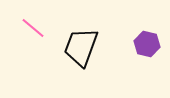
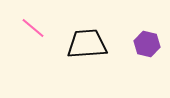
black trapezoid: moved 6 px right, 3 px up; rotated 66 degrees clockwise
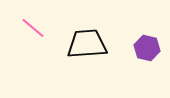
purple hexagon: moved 4 px down
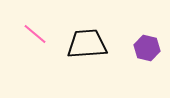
pink line: moved 2 px right, 6 px down
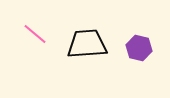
purple hexagon: moved 8 px left
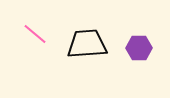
purple hexagon: rotated 15 degrees counterclockwise
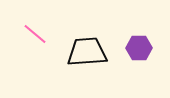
black trapezoid: moved 8 px down
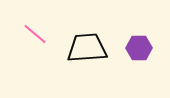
black trapezoid: moved 4 px up
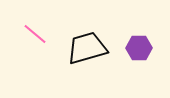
black trapezoid: rotated 12 degrees counterclockwise
